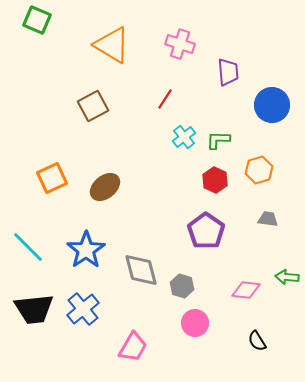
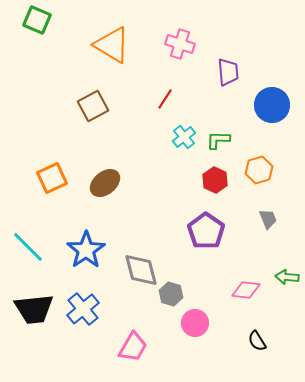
brown ellipse: moved 4 px up
gray trapezoid: rotated 60 degrees clockwise
gray hexagon: moved 11 px left, 8 px down
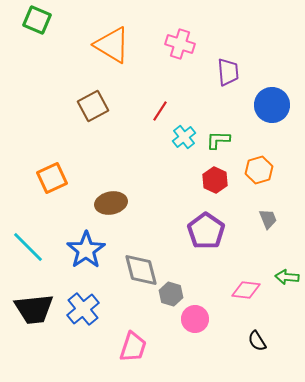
red line: moved 5 px left, 12 px down
brown ellipse: moved 6 px right, 20 px down; rotated 28 degrees clockwise
pink circle: moved 4 px up
pink trapezoid: rotated 12 degrees counterclockwise
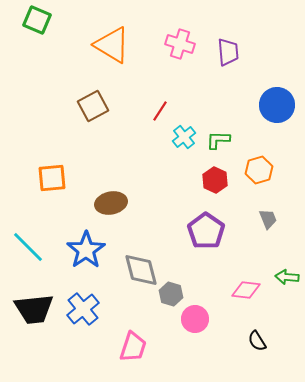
purple trapezoid: moved 20 px up
blue circle: moved 5 px right
orange square: rotated 20 degrees clockwise
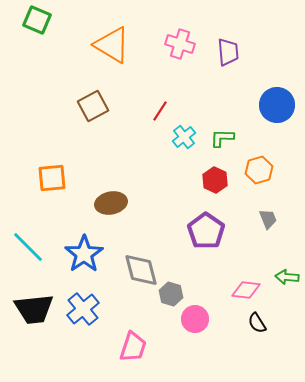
green L-shape: moved 4 px right, 2 px up
blue star: moved 2 px left, 4 px down
black semicircle: moved 18 px up
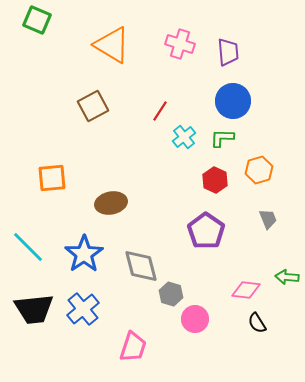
blue circle: moved 44 px left, 4 px up
gray diamond: moved 4 px up
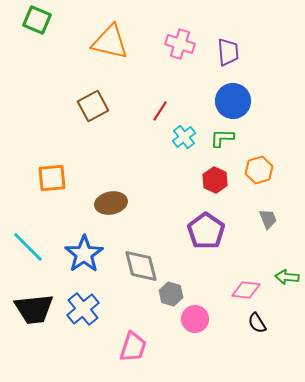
orange triangle: moved 2 px left, 3 px up; rotated 18 degrees counterclockwise
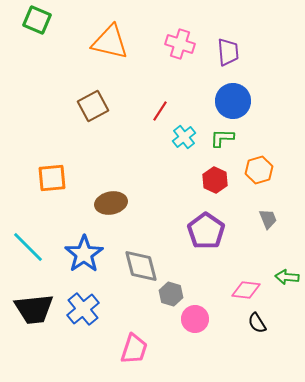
pink trapezoid: moved 1 px right, 2 px down
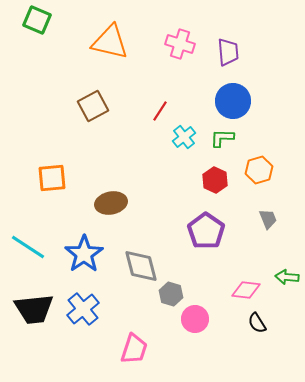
cyan line: rotated 12 degrees counterclockwise
